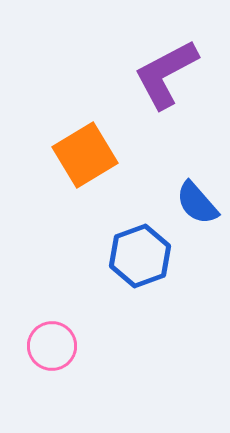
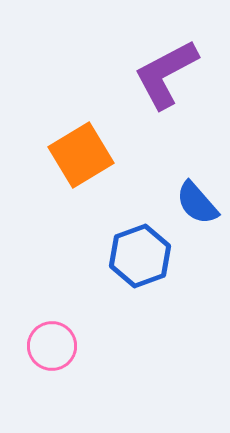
orange square: moved 4 px left
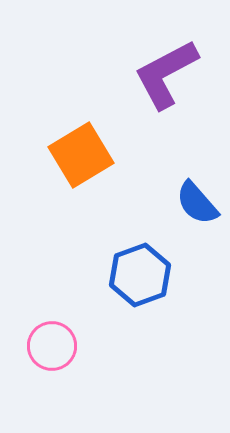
blue hexagon: moved 19 px down
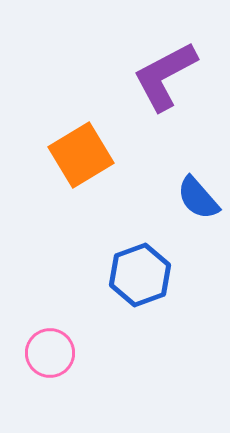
purple L-shape: moved 1 px left, 2 px down
blue semicircle: moved 1 px right, 5 px up
pink circle: moved 2 px left, 7 px down
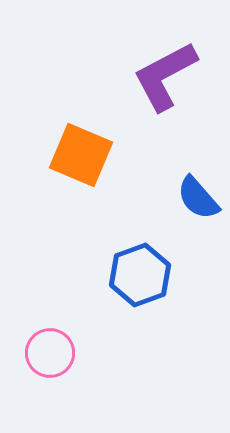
orange square: rotated 36 degrees counterclockwise
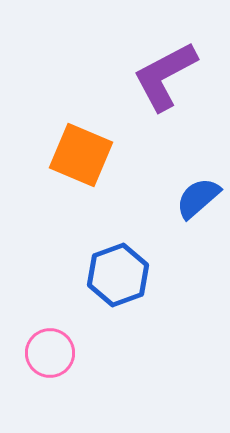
blue semicircle: rotated 90 degrees clockwise
blue hexagon: moved 22 px left
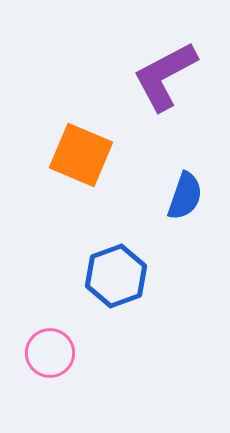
blue semicircle: moved 13 px left, 2 px up; rotated 150 degrees clockwise
blue hexagon: moved 2 px left, 1 px down
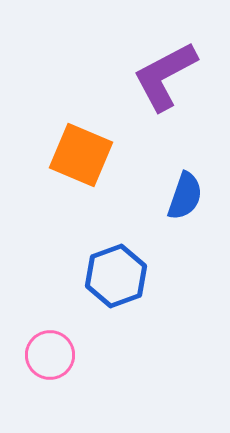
pink circle: moved 2 px down
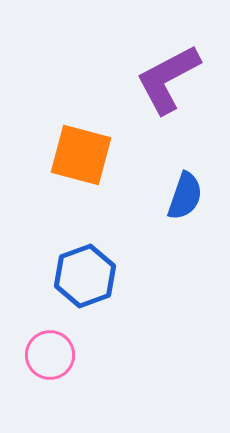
purple L-shape: moved 3 px right, 3 px down
orange square: rotated 8 degrees counterclockwise
blue hexagon: moved 31 px left
